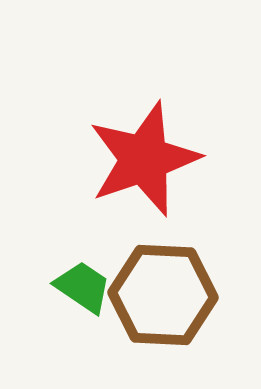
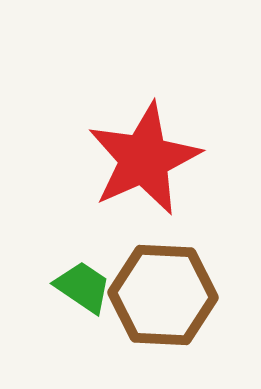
red star: rotated 5 degrees counterclockwise
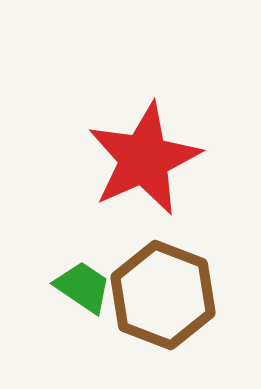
brown hexagon: rotated 18 degrees clockwise
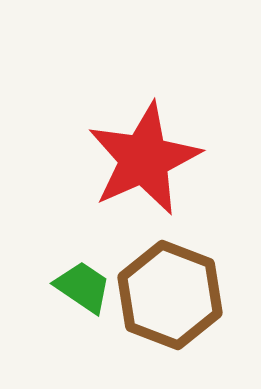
brown hexagon: moved 7 px right
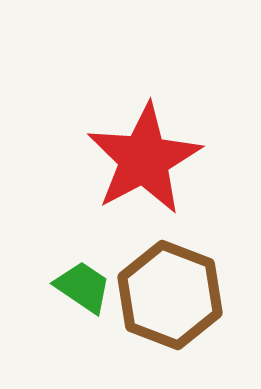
red star: rotated 4 degrees counterclockwise
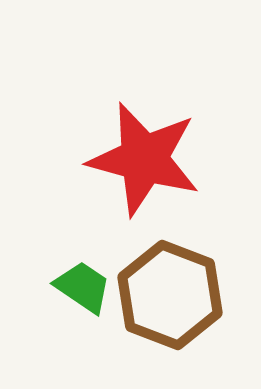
red star: rotated 29 degrees counterclockwise
